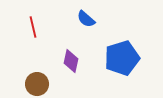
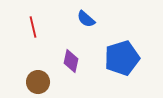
brown circle: moved 1 px right, 2 px up
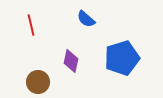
red line: moved 2 px left, 2 px up
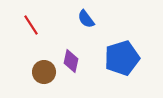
blue semicircle: rotated 12 degrees clockwise
red line: rotated 20 degrees counterclockwise
brown circle: moved 6 px right, 10 px up
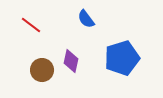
red line: rotated 20 degrees counterclockwise
brown circle: moved 2 px left, 2 px up
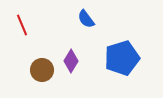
red line: moved 9 px left; rotated 30 degrees clockwise
purple diamond: rotated 20 degrees clockwise
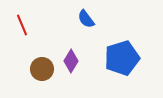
brown circle: moved 1 px up
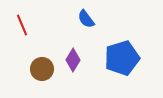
purple diamond: moved 2 px right, 1 px up
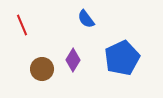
blue pentagon: rotated 8 degrees counterclockwise
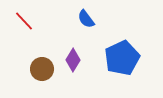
red line: moved 2 px right, 4 px up; rotated 20 degrees counterclockwise
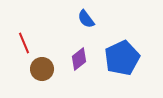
red line: moved 22 px down; rotated 20 degrees clockwise
purple diamond: moved 6 px right, 1 px up; rotated 20 degrees clockwise
